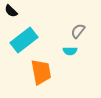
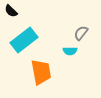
gray semicircle: moved 3 px right, 2 px down
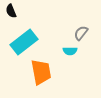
black semicircle: rotated 24 degrees clockwise
cyan rectangle: moved 2 px down
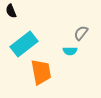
cyan rectangle: moved 2 px down
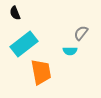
black semicircle: moved 4 px right, 2 px down
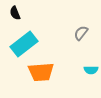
cyan semicircle: moved 21 px right, 19 px down
orange trapezoid: rotated 96 degrees clockwise
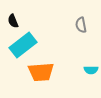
black semicircle: moved 2 px left, 8 px down
gray semicircle: moved 8 px up; rotated 49 degrees counterclockwise
cyan rectangle: moved 1 px left, 1 px down
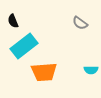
gray semicircle: moved 1 px left, 2 px up; rotated 42 degrees counterclockwise
cyan rectangle: moved 1 px right, 1 px down
orange trapezoid: moved 3 px right
